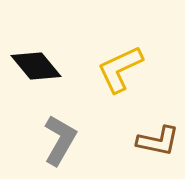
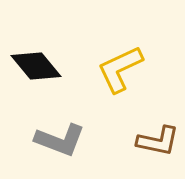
gray L-shape: rotated 81 degrees clockwise
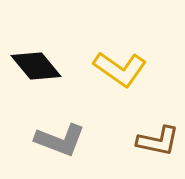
yellow L-shape: rotated 120 degrees counterclockwise
